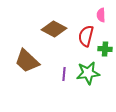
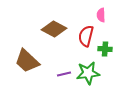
purple line: rotated 72 degrees clockwise
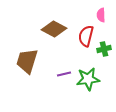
green cross: moved 1 px left; rotated 16 degrees counterclockwise
brown trapezoid: rotated 64 degrees clockwise
green star: moved 6 px down
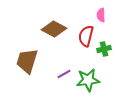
purple line: rotated 16 degrees counterclockwise
green star: moved 1 px down
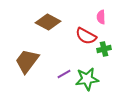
pink semicircle: moved 2 px down
brown diamond: moved 6 px left, 7 px up
red semicircle: rotated 75 degrees counterclockwise
brown trapezoid: rotated 20 degrees clockwise
green star: moved 1 px left, 1 px up
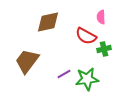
brown diamond: rotated 40 degrees counterclockwise
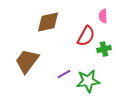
pink semicircle: moved 2 px right, 1 px up
red semicircle: rotated 90 degrees counterclockwise
green star: moved 1 px right, 2 px down
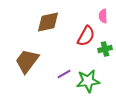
green cross: moved 1 px right
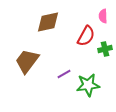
green star: moved 4 px down
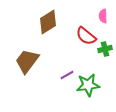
brown diamond: rotated 20 degrees counterclockwise
red semicircle: rotated 100 degrees clockwise
purple line: moved 3 px right, 1 px down
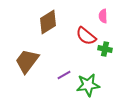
green cross: rotated 24 degrees clockwise
purple line: moved 3 px left
